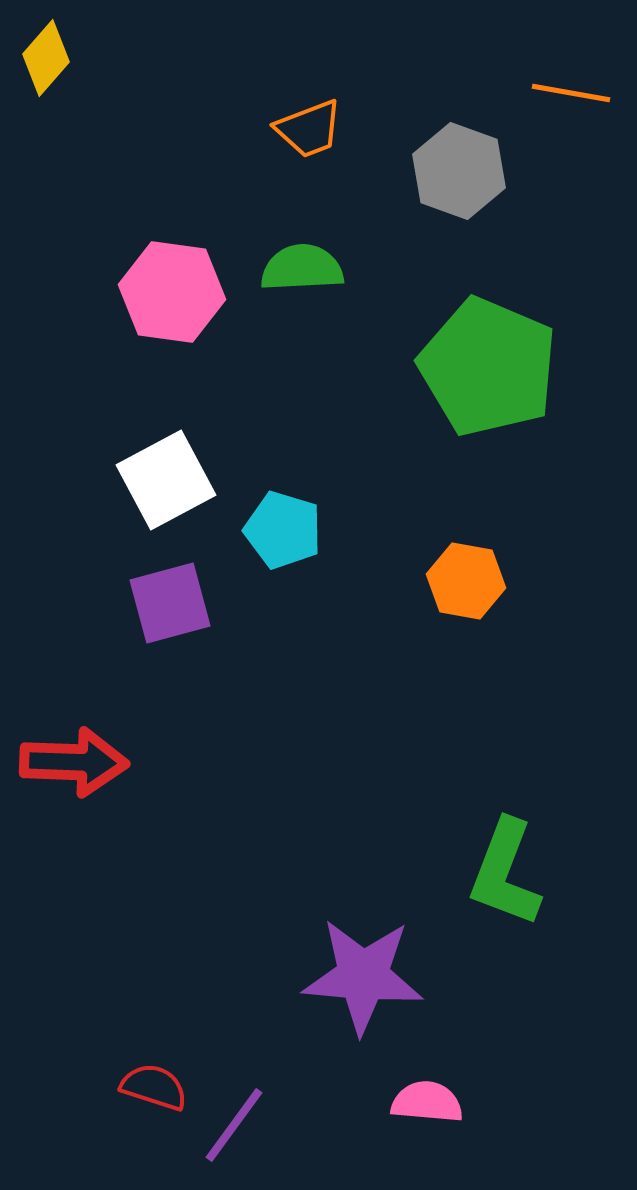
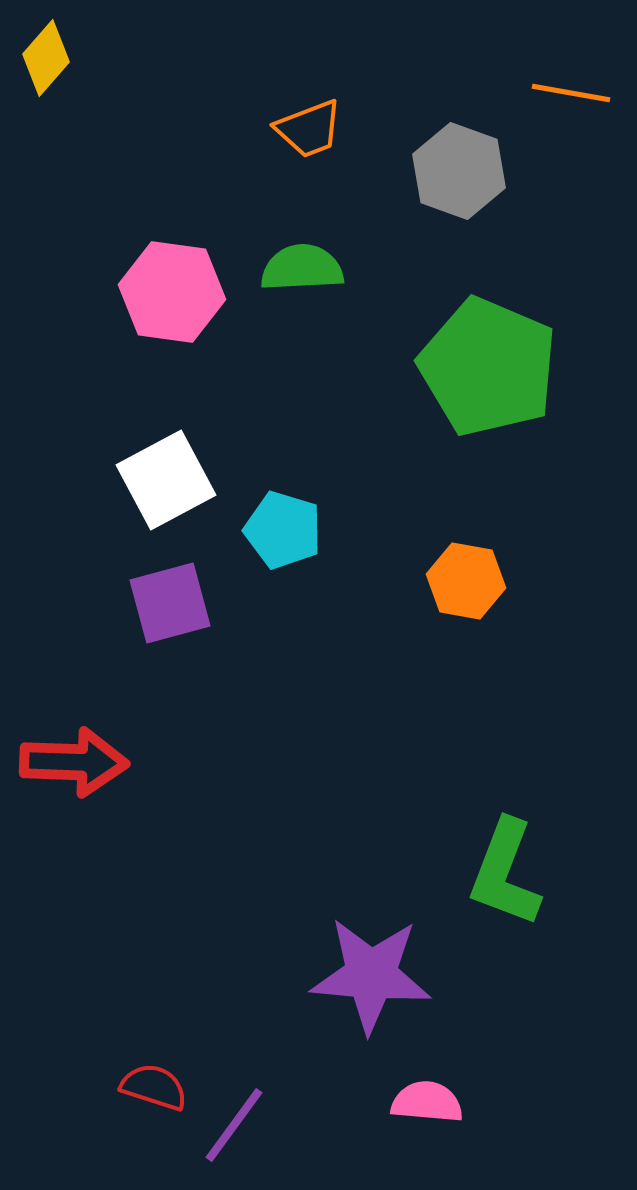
purple star: moved 8 px right, 1 px up
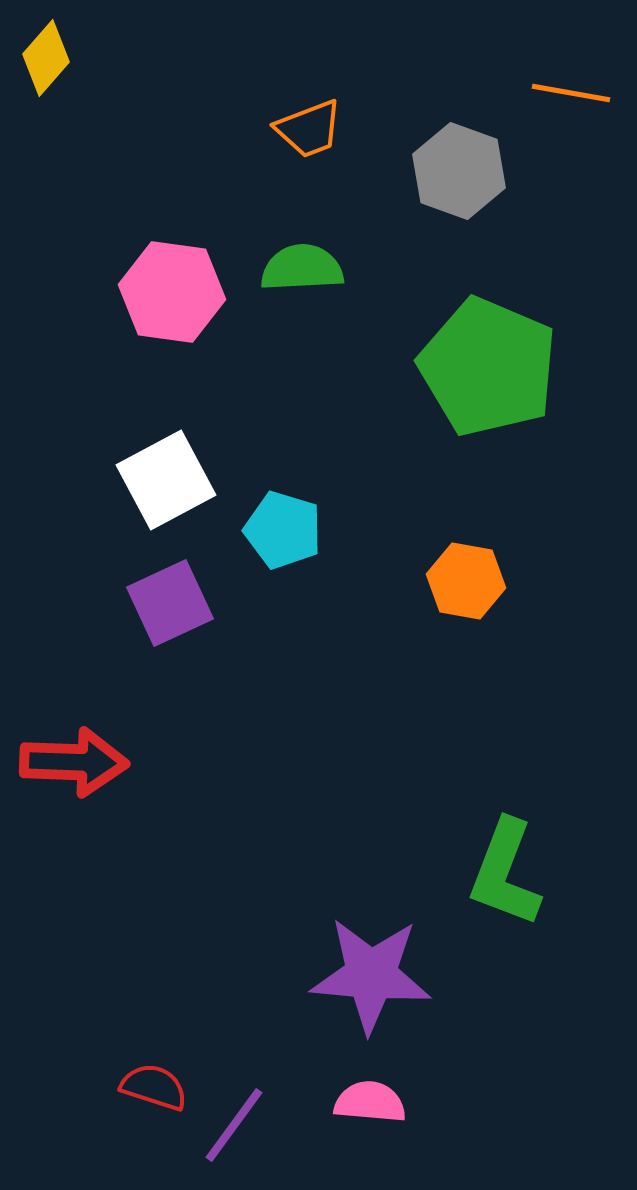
purple square: rotated 10 degrees counterclockwise
pink semicircle: moved 57 px left
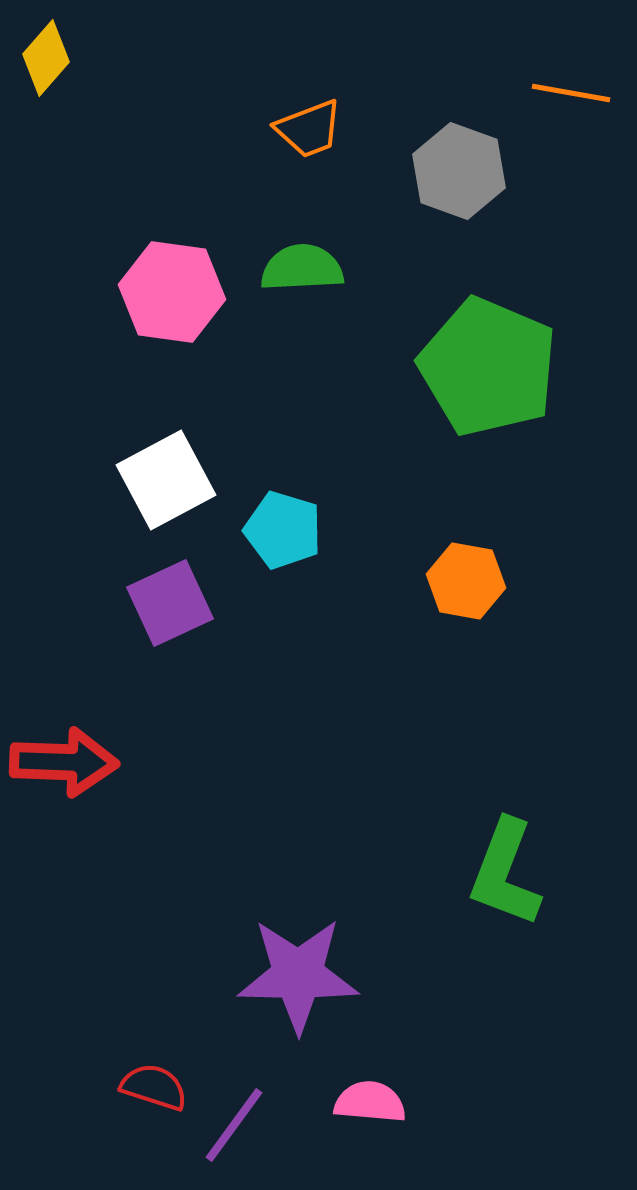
red arrow: moved 10 px left
purple star: moved 73 px left; rotated 4 degrees counterclockwise
